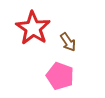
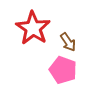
pink pentagon: moved 3 px right, 6 px up
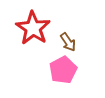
pink pentagon: rotated 24 degrees clockwise
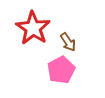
pink pentagon: moved 2 px left
